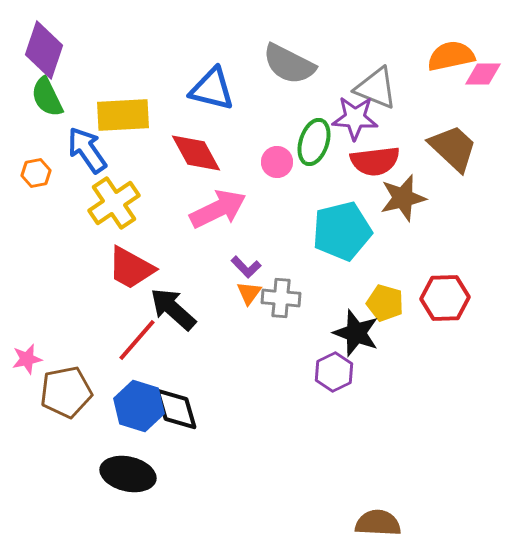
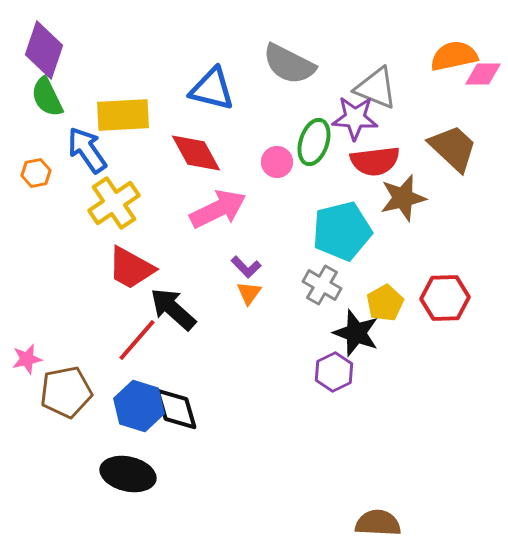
orange semicircle: moved 3 px right
gray cross: moved 41 px right, 13 px up; rotated 24 degrees clockwise
yellow pentagon: rotated 27 degrees clockwise
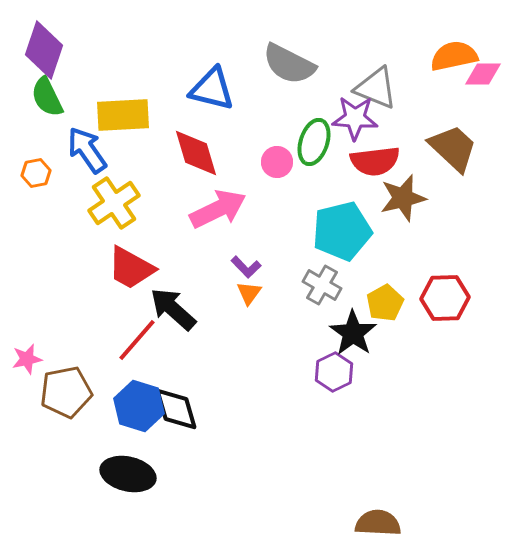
red diamond: rotated 12 degrees clockwise
black star: moved 3 px left; rotated 15 degrees clockwise
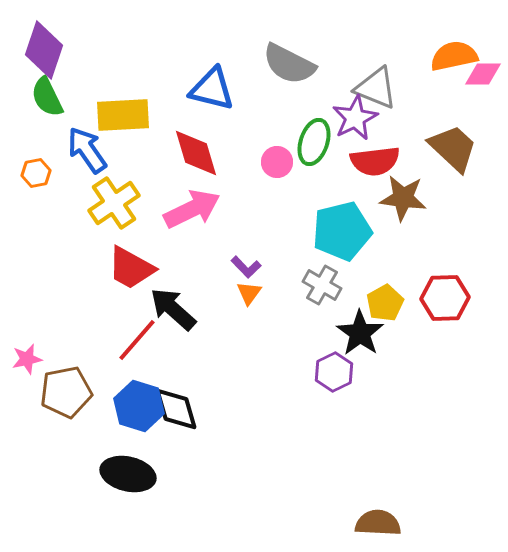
purple star: rotated 30 degrees counterclockwise
brown star: rotated 21 degrees clockwise
pink arrow: moved 26 px left
black star: moved 7 px right
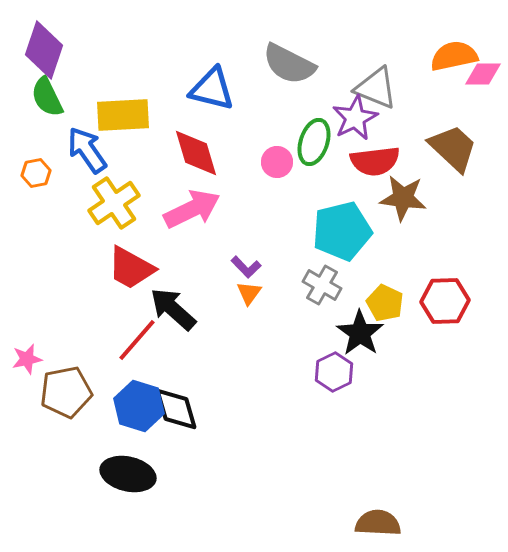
red hexagon: moved 3 px down
yellow pentagon: rotated 18 degrees counterclockwise
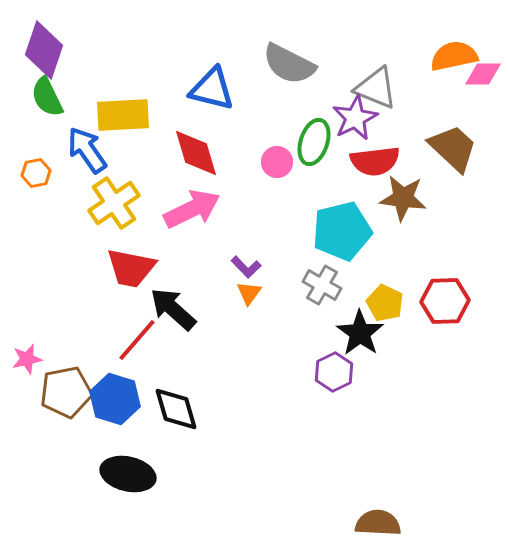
red trapezoid: rotated 18 degrees counterclockwise
blue hexagon: moved 24 px left, 7 px up
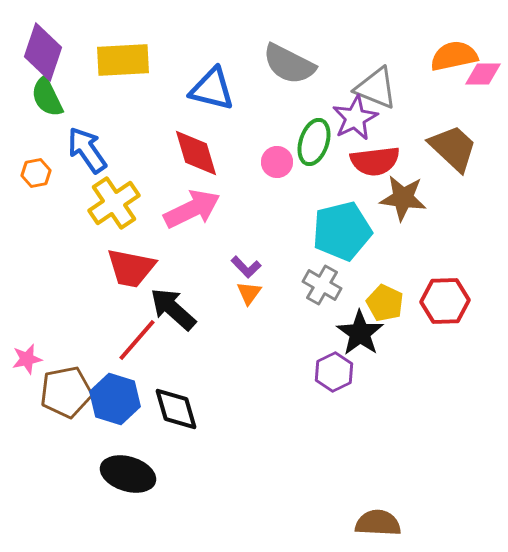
purple diamond: moved 1 px left, 2 px down
yellow rectangle: moved 55 px up
black ellipse: rotated 4 degrees clockwise
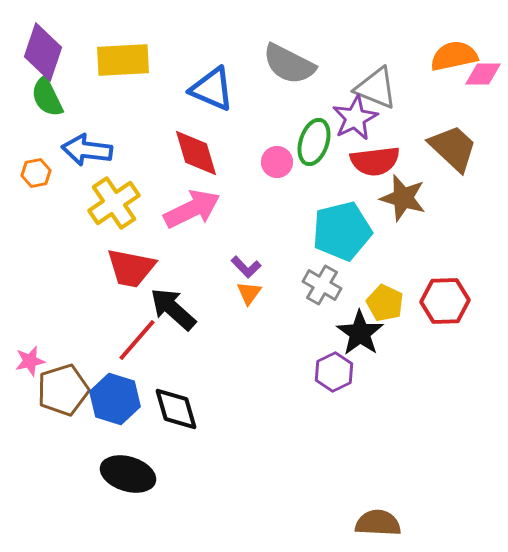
blue triangle: rotated 9 degrees clockwise
blue arrow: rotated 48 degrees counterclockwise
brown star: rotated 9 degrees clockwise
pink star: moved 3 px right, 2 px down
brown pentagon: moved 3 px left, 2 px up; rotated 6 degrees counterclockwise
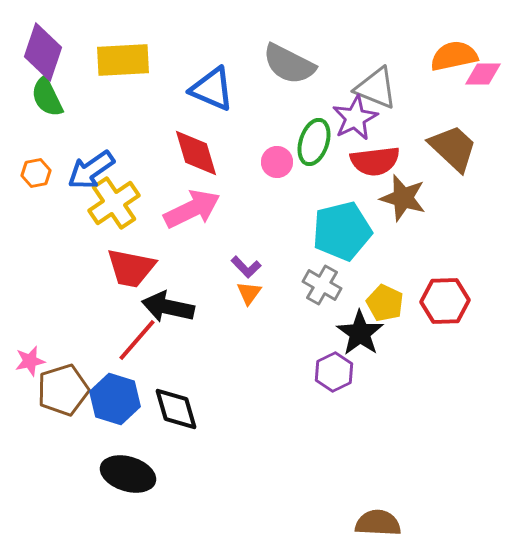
blue arrow: moved 4 px right, 20 px down; rotated 42 degrees counterclockwise
black arrow: moved 5 px left, 2 px up; rotated 30 degrees counterclockwise
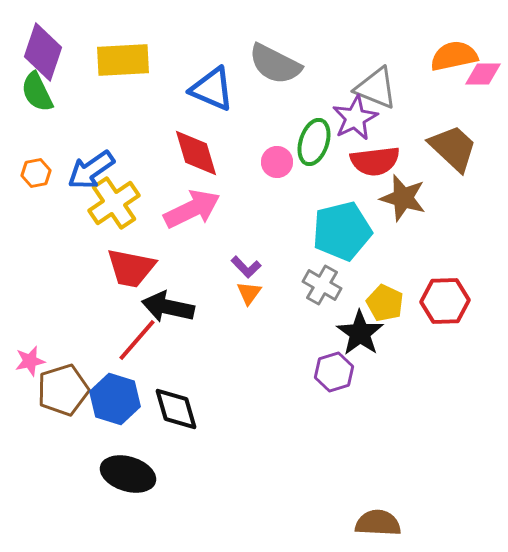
gray semicircle: moved 14 px left
green semicircle: moved 10 px left, 5 px up
purple hexagon: rotated 9 degrees clockwise
